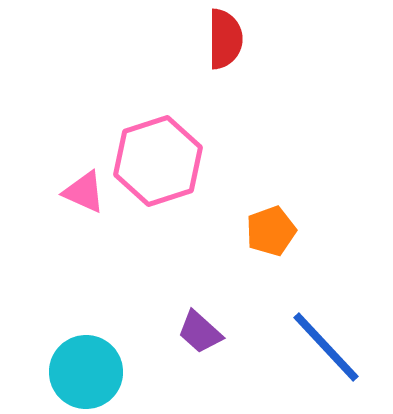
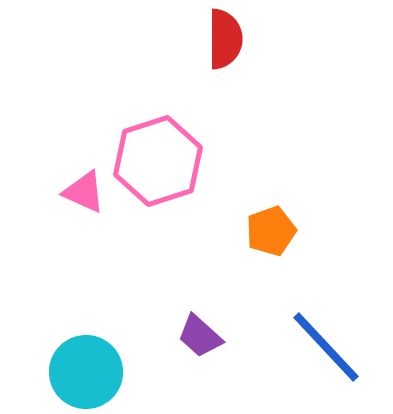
purple trapezoid: moved 4 px down
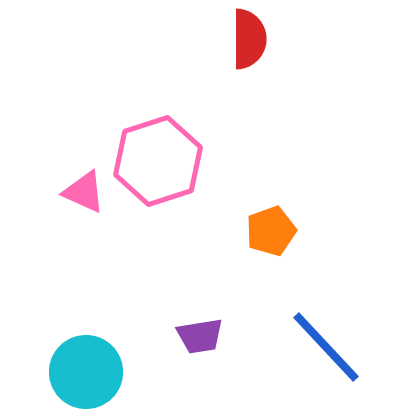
red semicircle: moved 24 px right
purple trapezoid: rotated 51 degrees counterclockwise
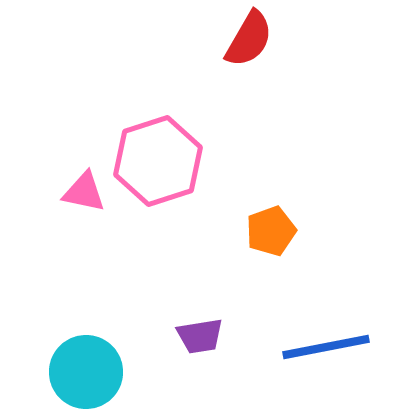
red semicircle: rotated 30 degrees clockwise
pink triangle: rotated 12 degrees counterclockwise
blue line: rotated 58 degrees counterclockwise
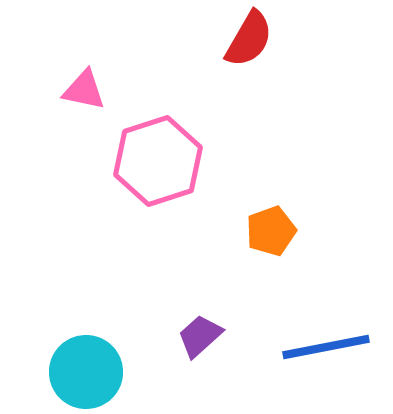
pink triangle: moved 102 px up
purple trapezoid: rotated 147 degrees clockwise
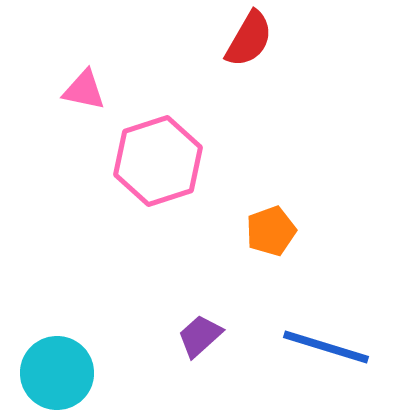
blue line: rotated 28 degrees clockwise
cyan circle: moved 29 px left, 1 px down
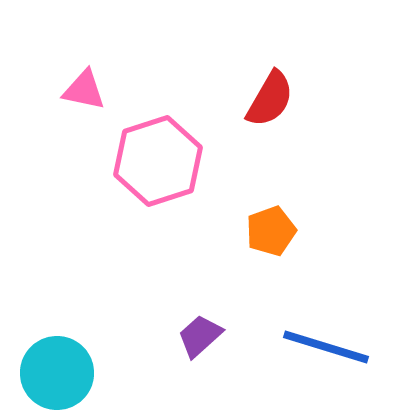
red semicircle: moved 21 px right, 60 px down
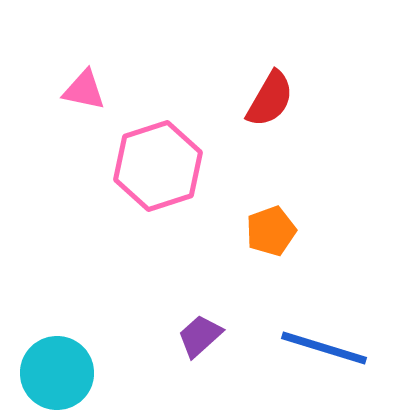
pink hexagon: moved 5 px down
blue line: moved 2 px left, 1 px down
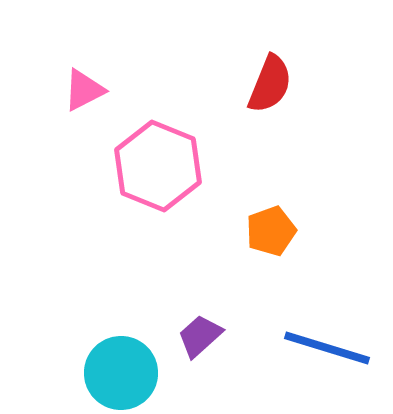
pink triangle: rotated 39 degrees counterclockwise
red semicircle: moved 15 px up; rotated 8 degrees counterclockwise
pink hexagon: rotated 20 degrees counterclockwise
blue line: moved 3 px right
cyan circle: moved 64 px right
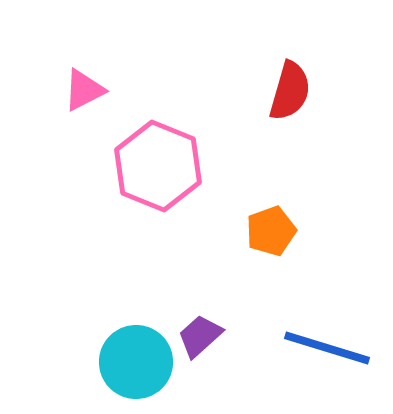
red semicircle: moved 20 px right, 7 px down; rotated 6 degrees counterclockwise
cyan circle: moved 15 px right, 11 px up
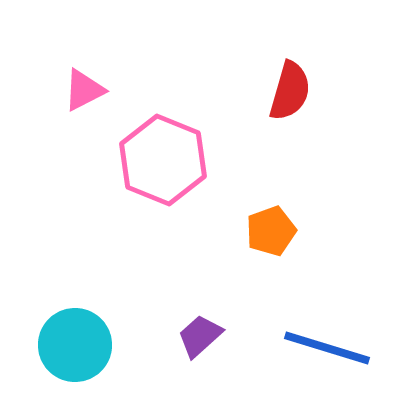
pink hexagon: moved 5 px right, 6 px up
cyan circle: moved 61 px left, 17 px up
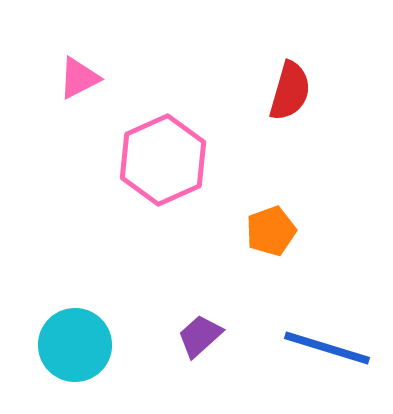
pink triangle: moved 5 px left, 12 px up
pink hexagon: rotated 14 degrees clockwise
